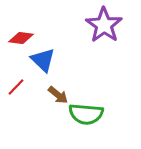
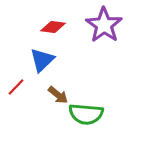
red diamond: moved 32 px right, 11 px up
blue triangle: moved 1 px left; rotated 32 degrees clockwise
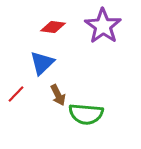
purple star: moved 1 px left, 1 px down
blue triangle: moved 3 px down
red line: moved 7 px down
brown arrow: rotated 25 degrees clockwise
